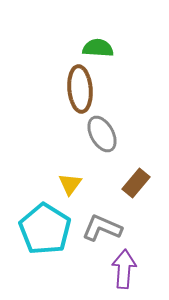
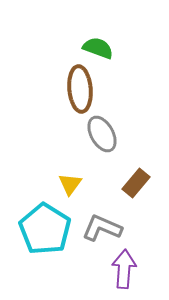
green semicircle: rotated 16 degrees clockwise
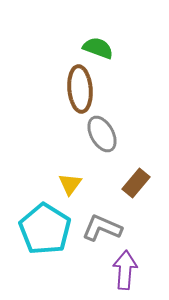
purple arrow: moved 1 px right, 1 px down
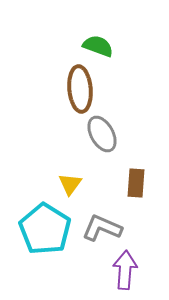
green semicircle: moved 2 px up
brown rectangle: rotated 36 degrees counterclockwise
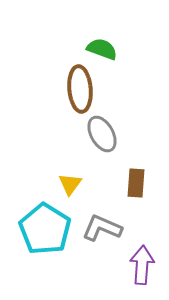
green semicircle: moved 4 px right, 3 px down
purple arrow: moved 17 px right, 5 px up
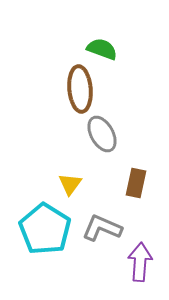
brown rectangle: rotated 8 degrees clockwise
purple arrow: moved 2 px left, 3 px up
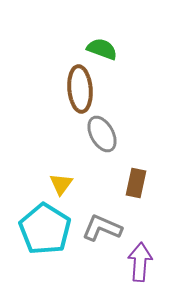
yellow triangle: moved 9 px left
